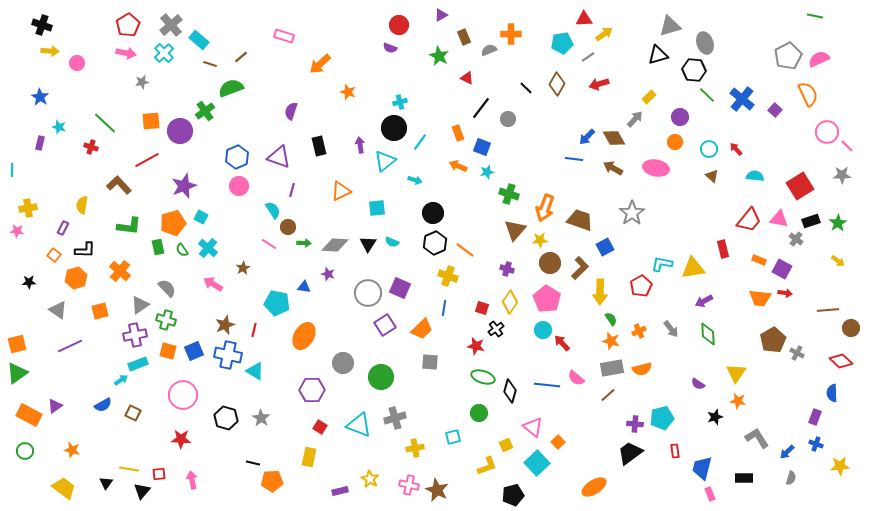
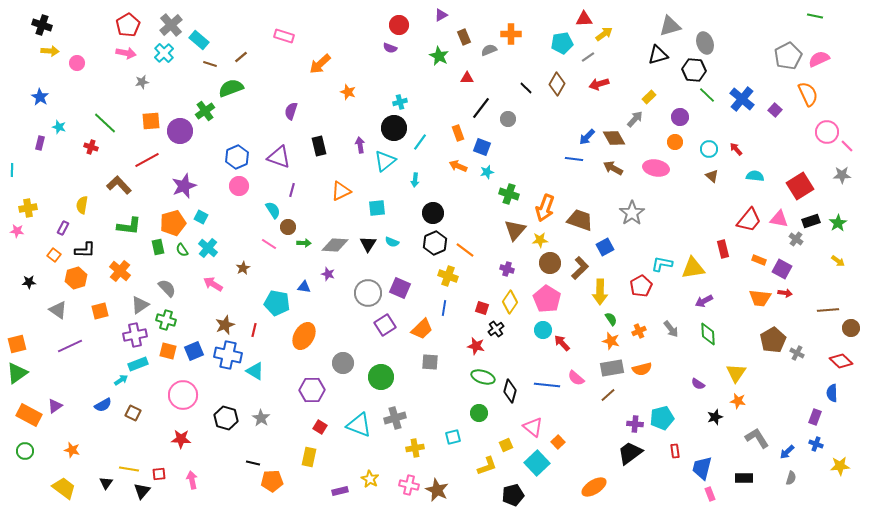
red triangle at (467, 78): rotated 24 degrees counterclockwise
cyan arrow at (415, 180): rotated 80 degrees clockwise
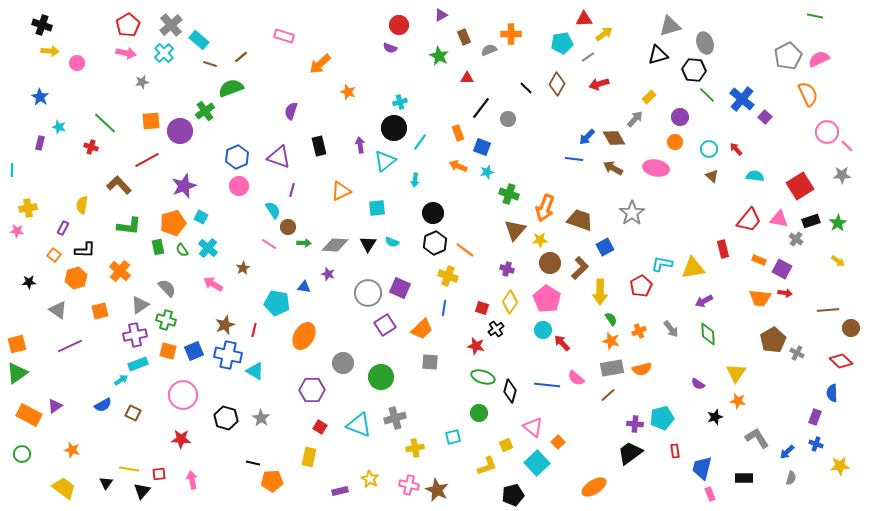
purple square at (775, 110): moved 10 px left, 7 px down
green circle at (25, 451): moved 3 px left, 3 px down
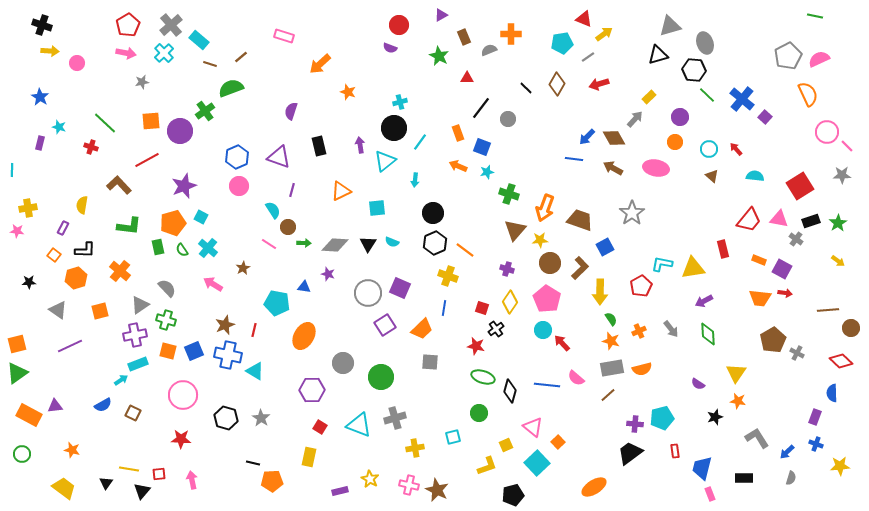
red triangle at (584, 19): rotated 24 degrees clockwise
purple triangle at (55, 406): rotated 28 degrees clockwise
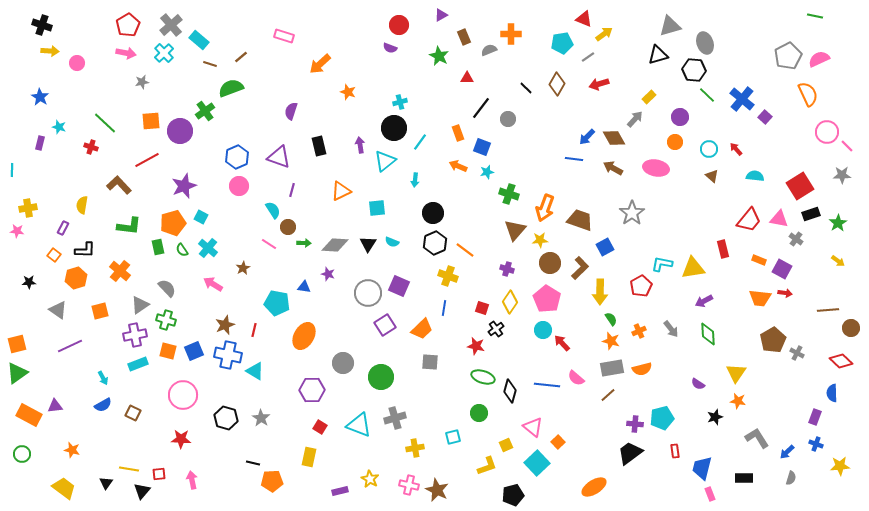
black rectangle at (811, 221): moved 7 px up
purple square at (400, 288): moved 1 px left, 2 px up
cyan arrow at (121, 380): moved 18 px left, 2 px up; rotated 96 degrees clockwise
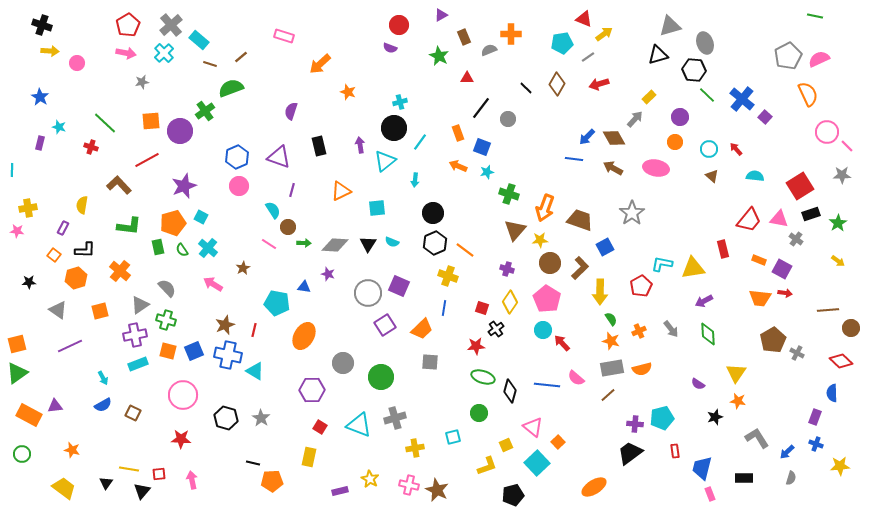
red star at (476, 346): rotated 18 degrees counterclockwise
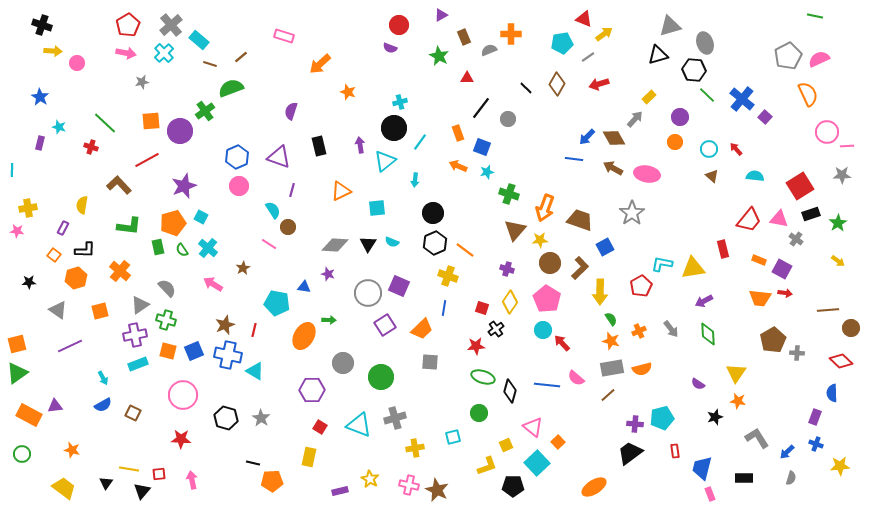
yellow arrow at (50, 51): moved 3 px right
pink line at (847, 146): rotated 48 degrees counterclockwise
pink ellipse at (656, 168): moved 9 px left, 6 px down
green arrow at (304, 243): moved 25 px right, 77 px down
gray cross at (797, 353): rotated 24 degrees counterclockwise
black pentagon at (513, 495): moved 9 px up; rotated 15 degrees clockwise
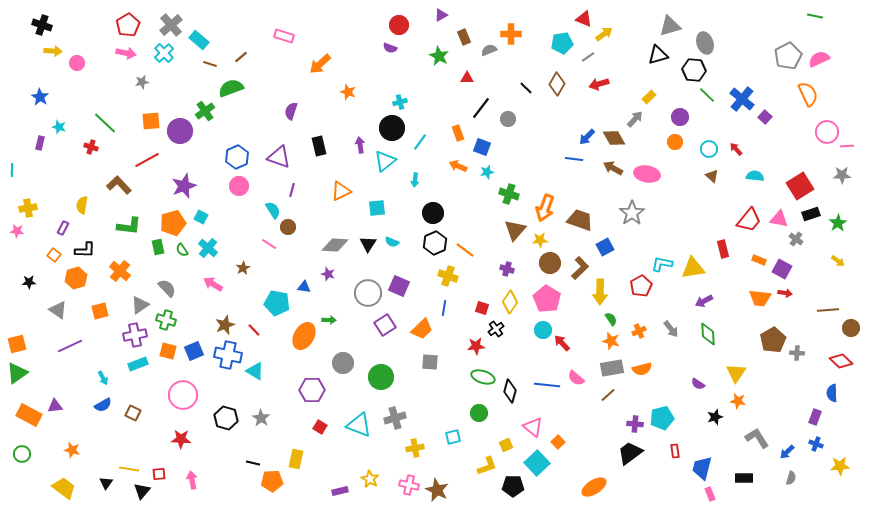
black circle at (394, 128): moved 2 px left
red line at (254, 330): rotated 56 degrees counterclockwise
yellow rectangle at (309, 457): moved 13 px left, 2 px down
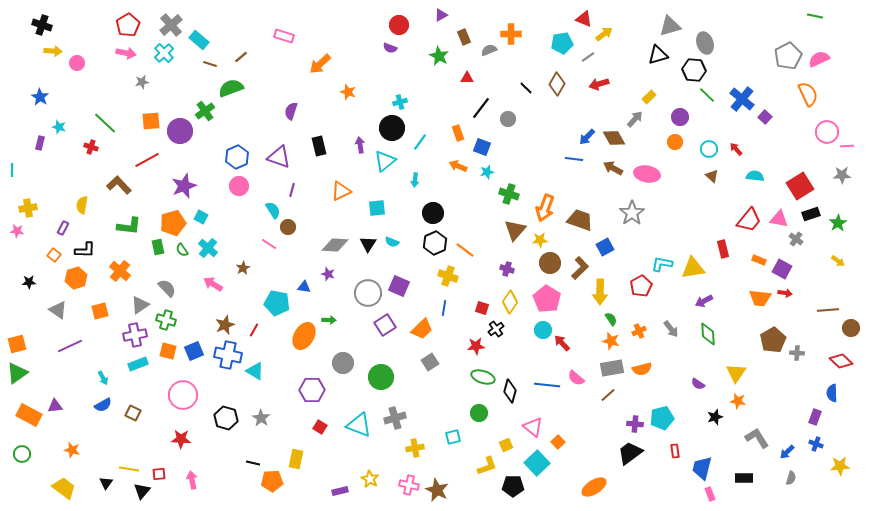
red line at (254, 330): rotated 72 degrees clockwise
gray square at (430, 362): rotated 36 degrees counterclockwise
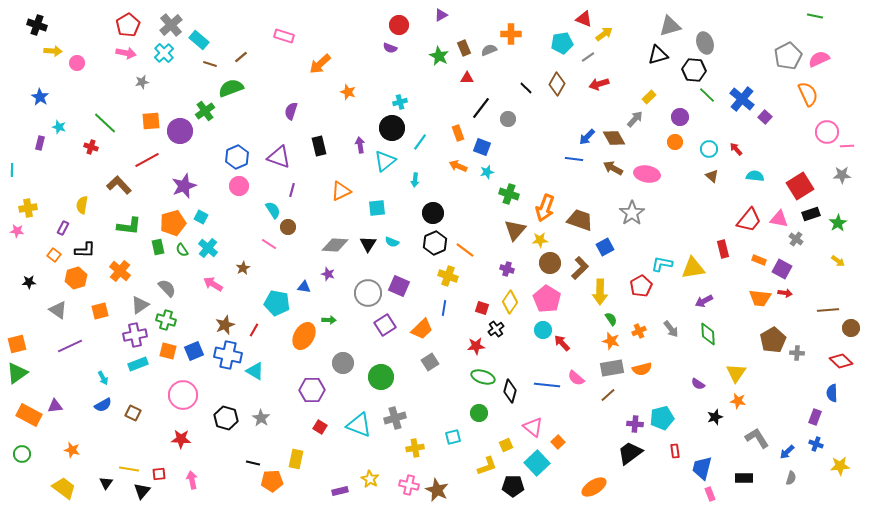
black cross at (42, 25): moved 5 px left
brown rectangle at (464, 37): moved 11 px down
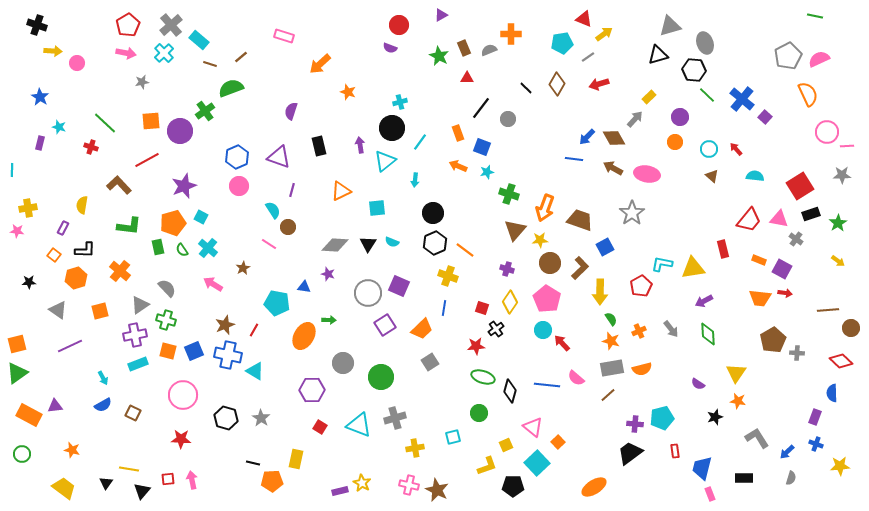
red square at (159, 474): moved 9 px right, 5 px down
yellow star at (370, 479): moved 8 px left, 4 px down
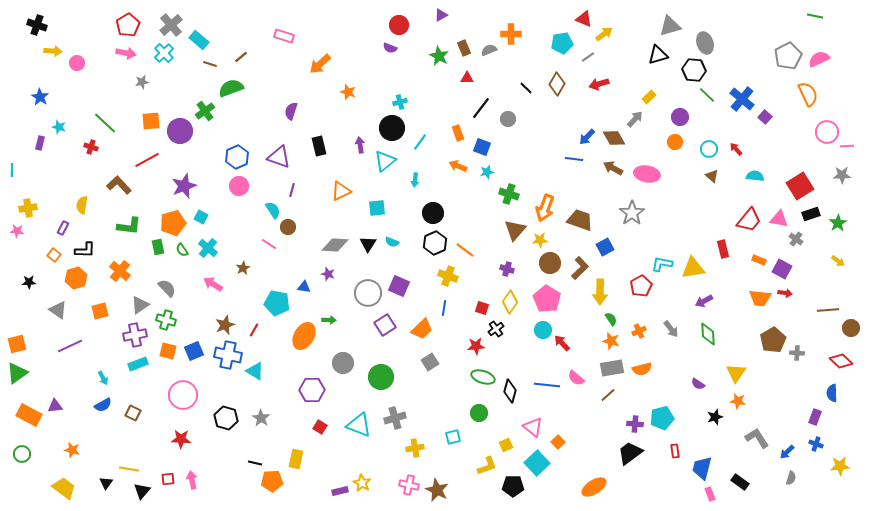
black line at (253, 463): moved 2 px right
black rectangle at (744, 478): moved 4 px left, 4 px down; rotated 36 degrees clockwise
